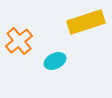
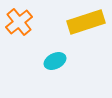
orange cross: moved 19 px up
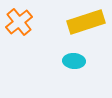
cyan ellipse: moved 19 px right; rotated 30 degrees clockwise
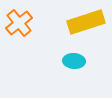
orange cross: moved 1 px down
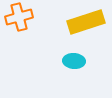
orange cross: moved 6 px up; rotated 24 degrees clockwise
